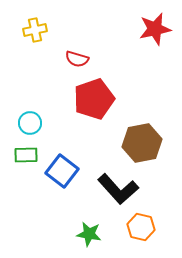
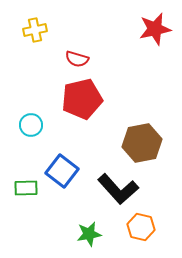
red pentagon: moved 12 px left; rotated 6 degrees clockwise
cyan circle: moved 1 px right, 2 px down
green rectangle: moved 33 px down
green star: rotated 20 degrees counterclockwise
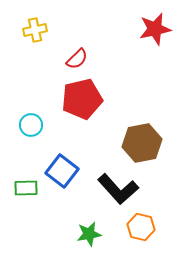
red semicircle: rotated 60 degrees counterclockwise
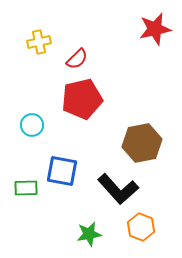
yellow cross: moved 4 px right, 12 px down
cyan circle: moved 1 px right
blue square: rotated 28 degrees counterclockwise
orange hexagon: rotated 8 degrees clockwise
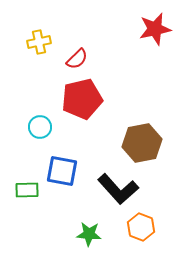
cyan circle: moved 8 px right, 2 px down
green rectangle: moved 1 px right, 2 px down
green star: rotated 15 degrees clockwise
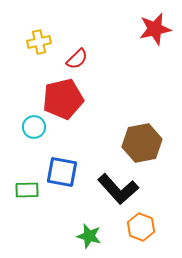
red pentagon: moved 19 px left
cyan circle: moved 6 px left
blue square: moved 1 px down
green star: moved 2 px down; rotated 10 degrees clockwise
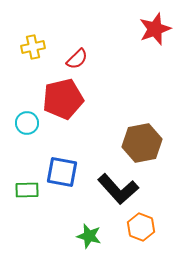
red star: rotated 8 degrees counterclockwise
yellow cross: moved 6 px left, 5 px down
cyan circle: moved 7 px left, 4 px up
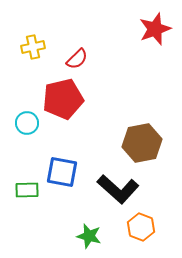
black L-shape: rotated 6 degrees counterclockwise
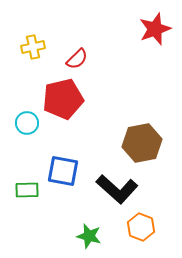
blue square: moved 1 px right, 1 px up
black L-shape: moved 1 px left
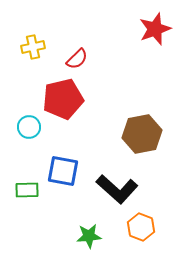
cyan circle: moved 2 px right, 4 px down
brown hexagon: moved 9 px up
green star: rotated 20 degrees counterclockwise
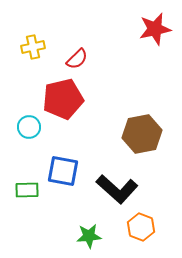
red star: rotated 8 degrees clockwise
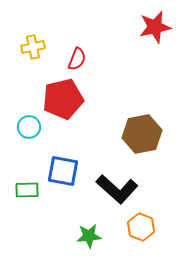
red star: moved 2 px up
red semicircle: rotated 25 degrees counterclockwise
